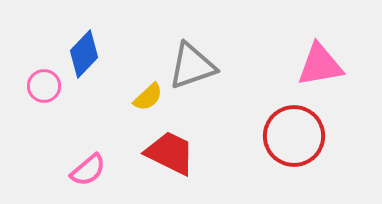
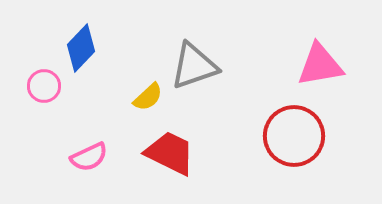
blue diamond: moved 3 px left, 6 px up
gray triangle: moved 2 px right
pink semicircle: moved 1 px right, 13 px up; rotated 15 degrees clockwise
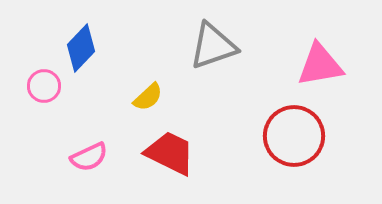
gray triangle: moved 19 px right, 20 px up
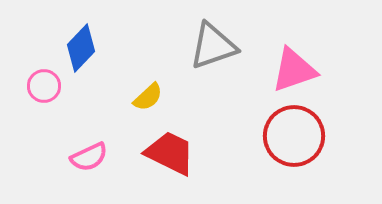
pink triangle: moved 26 px left, 5 px down; rotated 9 degrees counterclockwise
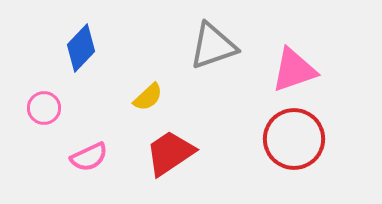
pink circle: moved 22 px down
red circle: moved 3 px down
red trapezoid: rotated 60 degrees counterclockwise
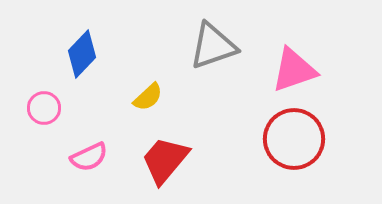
blue diamond: moved 1 px right, 6 px down
red trapezoid: moved 5 px left, 7 px down; rotated 16 degrees counterclockwise
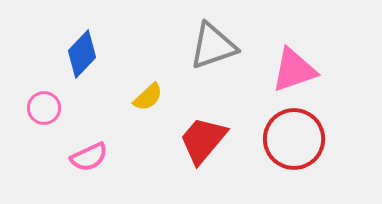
red trapezoid: moved 38 px right, 20 px up
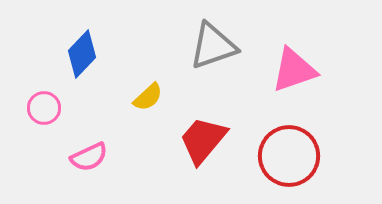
red circle: moved 5 px left, 17 px down
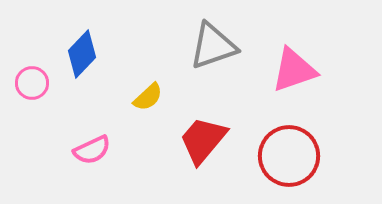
pink circle: moved 12 px left, 25 px up
pink semicircle: moved 3 px right, 7 px up
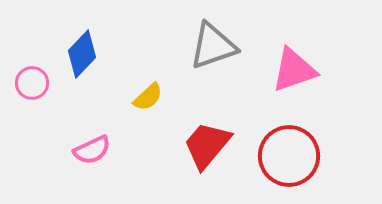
red trapezoid: moved 4 px right, 5 px down
